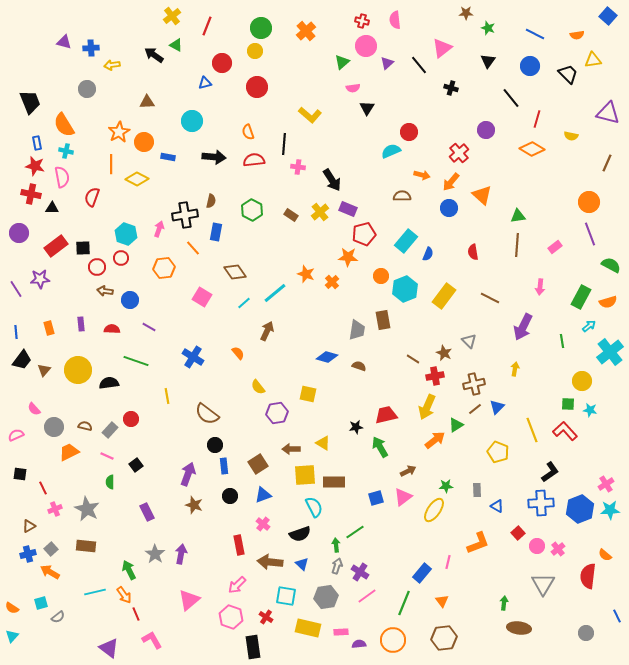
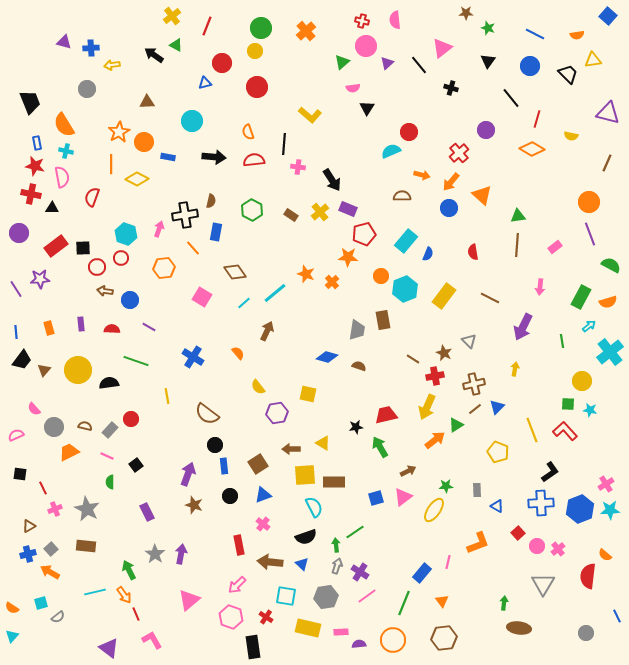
black semicircle at (300, 534): moved 6 px right, 3 px down
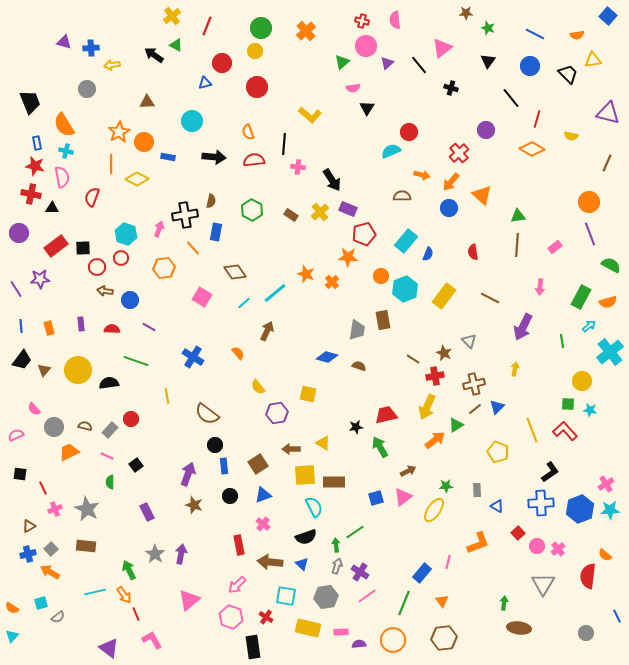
blue line at (16, 332): moved 5 px right, 6 px up
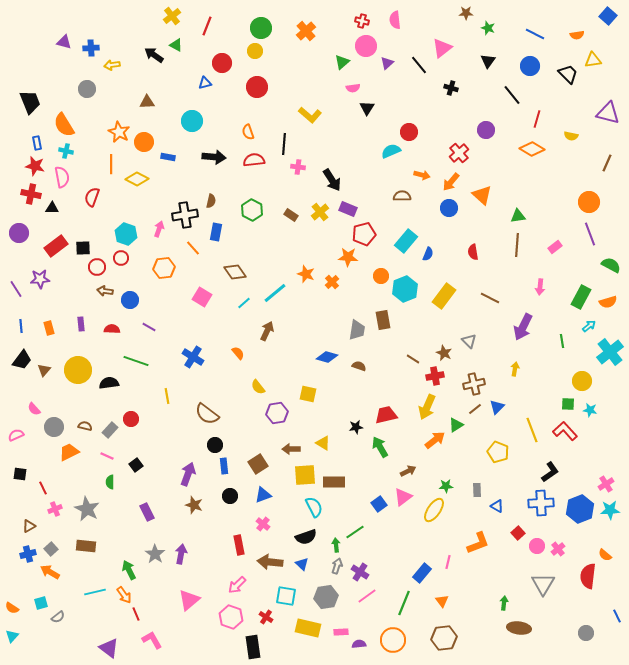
black line at (511, 98): moved 1 px right, 3 px up
orange star at (119, 132): rotated 15 degrees counterclockwise
blue square at (376, 498): moved 3 px right, 6 px down; rotated 21 degrees counterclockwise
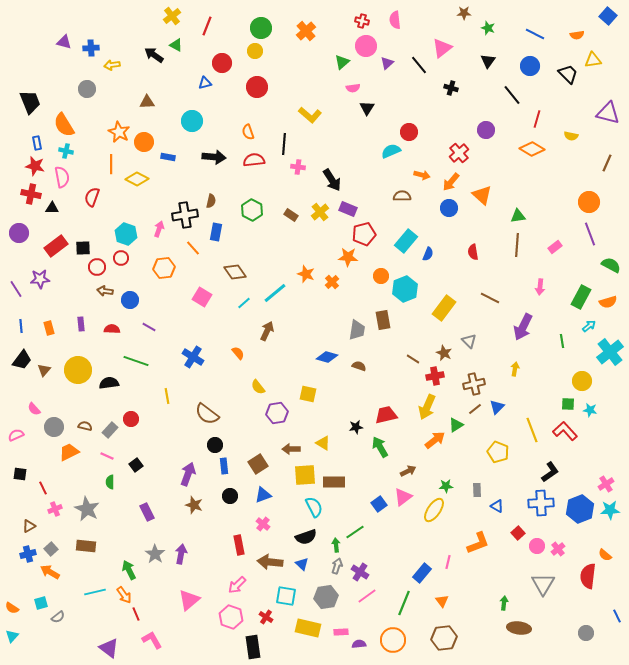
brown star at (466, 13): moved 2 px left
yellow rectangle at (444, 296): moved 12 px down
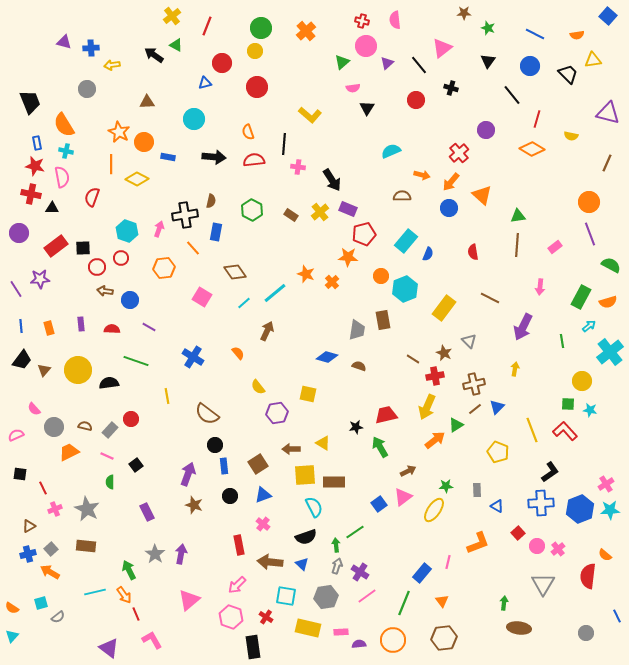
cyan circle at (192, 121): moved 2 px right, 2 px up
red circle at (409, 132): moved 7 px right, 32 px up
cyan hexagon at (126, 234): moved 1 px right, 3 px up
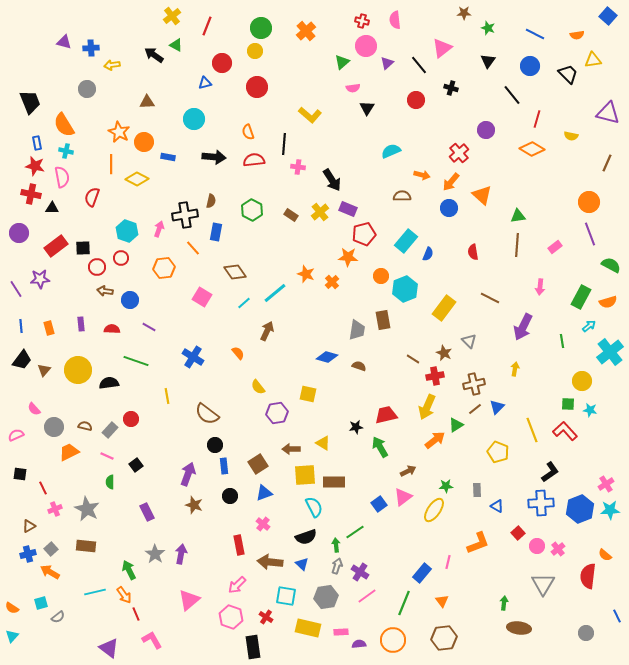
blue triangle at (263, 495): moved 1 px right, 2 px up
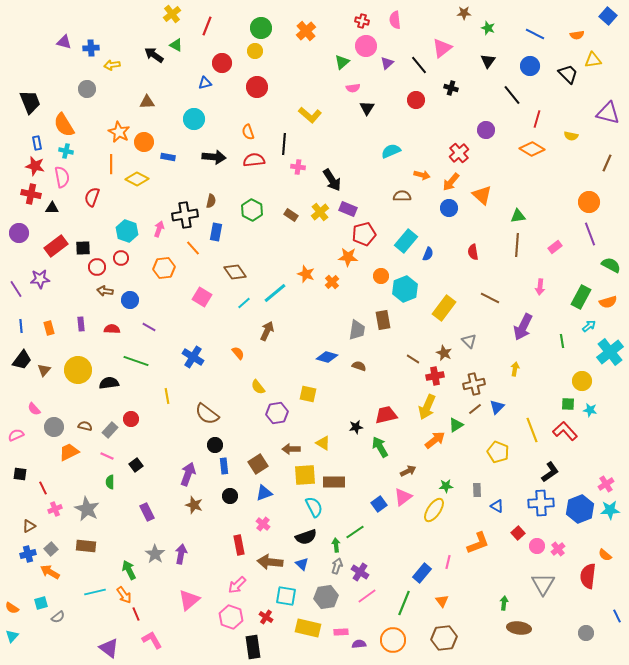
yellow cross at (172, 16): moved 2 px up
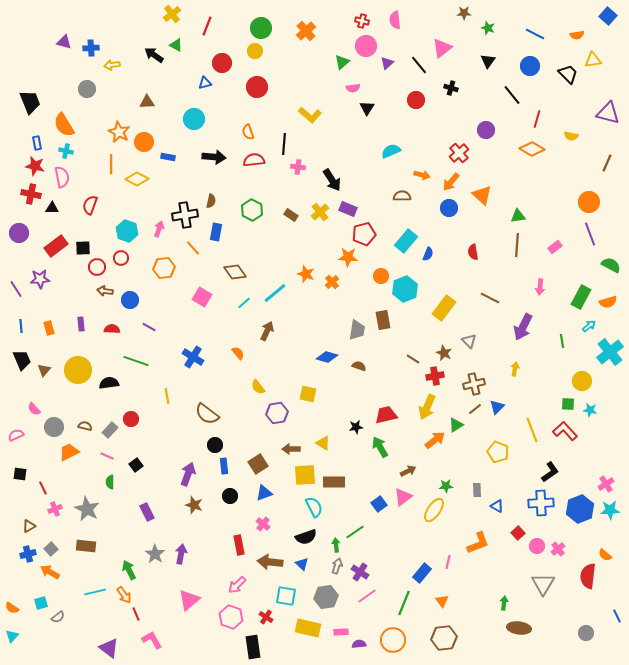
red semicircle at (92, 197): moved 2 px left, 8 px down
black trapezoid at (22, 360): rotated 60 degrees counterclockwise
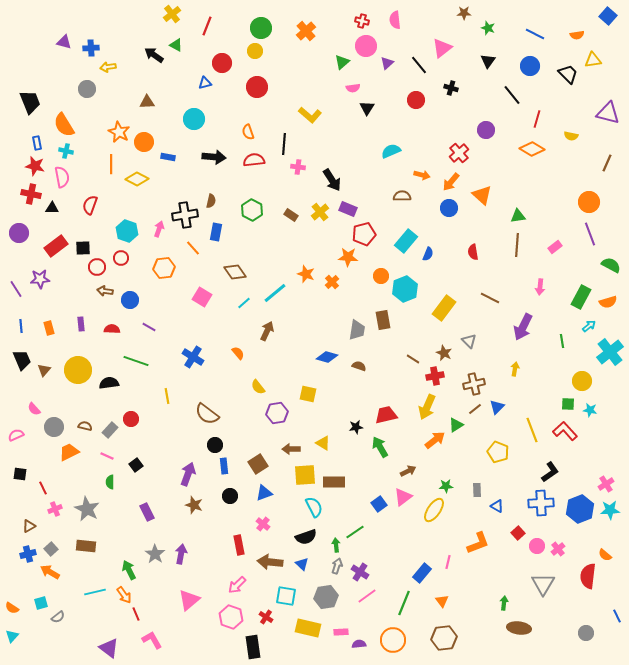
yellow arrow at (112, 65): moved 4 px left, 2 px down
